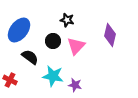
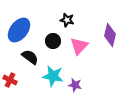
pink triangle: moved 3 px right
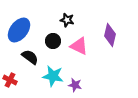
pink triangle: rotated 48 degrees counterclockwise
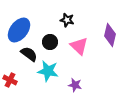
black circle: moved 3 px left, 1 px down
pink triangle: rotated 18 degrees clockwise
black semicircle: moved 1 px left, 3 px up
cyan star: moved 5 px left, 5 px up
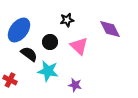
black star: rotated 24 degrees counterclockwise
purple diamond: moved 6 px up; rotated 40 degrees counterclockwise
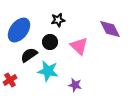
black star: moved 9 px left
black semicircle: moved 1 px down; rotated 72 degrees counterclockwise
red cross: rotated 32 degrees clockwise
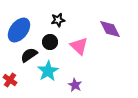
cyan star: rotated 30 degrees clockwise
red cross: rotated 24 degrees counterclockwise
purple star: rotated 16 degrees clockwise
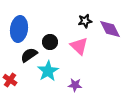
black star: moved 27 px right, 1 px down
blue ellipse: moved 1 px up; rotated 30 degrees counterclockwise
purple star: rotated 24 degrees counterclockwise
